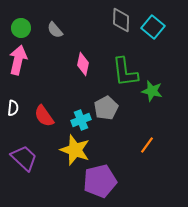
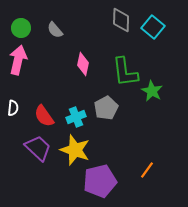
green star: rotated 15 degrees clockwise
cyan cross: moved 5 px left, 3 px up
orange line: moved 25 px down
purple trapezoid: moved 14 px right, 10 px up
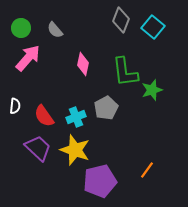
gray diamond: rotated 20 degrees clockwise
pink arrow: moved 10 px right, 2 px up; rotated 28 degrees clockwise
green star: moved 1 px up; rotated 25 degrees clockwise
white semicircle: moved 2 px right, 2 px up
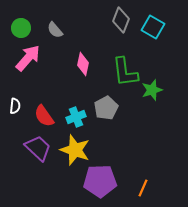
cyan square: rotated 10 degrees counterclockwise
orange line: moved 4 px left, 18 px down; rotated 12 degrees counterclockwise
purple pentagon: rotated 12 degrees clockwise
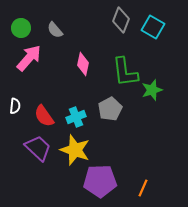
pink arrow: moved 1 px right
gray pentagon: moved 4 px right, 1 px down
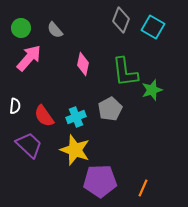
purple trapezoid: moved 9 px left, 3 px up
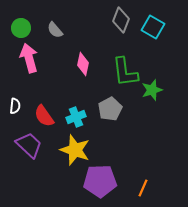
pink arrow: rotated 56 degrees counterclockwise
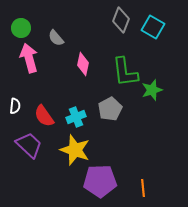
gray semicircle: moved 1 px right, 8 px down
orange line: rotated 30 degrees counterclockwise
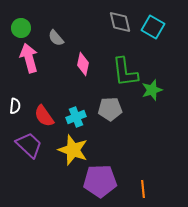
gray diamond: moved 1 px left, 2 px down; rotated 35 degrees counterclockwise
gray pentagon: rotated 25 degrees clockwise
yellow star: moved 2 px left
orange line: moved 1 px down
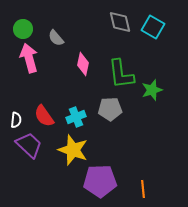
green circle: moved 2 px right, 1 px down
green L-shape: moved 4 px left, 2 px down
white semicircle: moved 1 px right, 14 px down
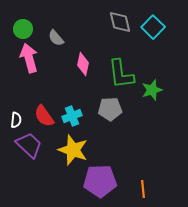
cyan square: rotated 15 degrees clockwise
cyan cross: moved 4 px left, 1 px up
